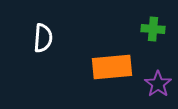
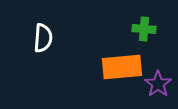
green cross: moved 9 px left
orange rectangle: moved 10 px right
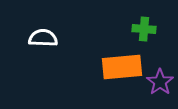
white semicircle: rotated 92 degrees counterclockwise
purple star: moved 2 px right, 2 px up
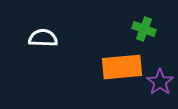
green cross: rotated 15 degrees clockwise
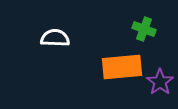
white semicircle: moved 12 px right
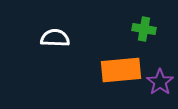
green cross: rotated 10 degrees counterclockwise
orange rectangle: moved 1 px left, 3 px down
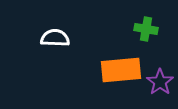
green cross: moved 2 px right
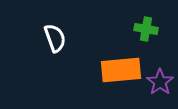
white semicircle: rotated 68 degrees clockwise
